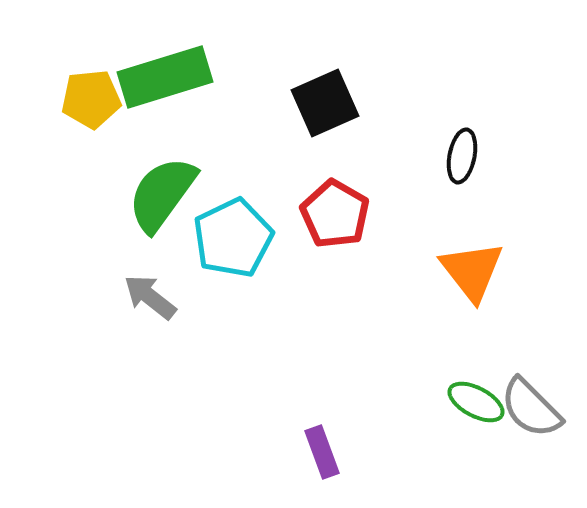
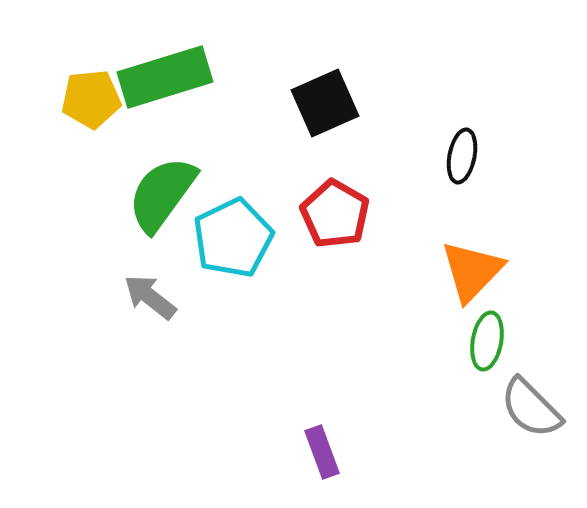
orange triangle: rotated 22 degrees clockwise
green ellipse: moved 11 px right, 61 px up; rotated 72 degrees clockwise
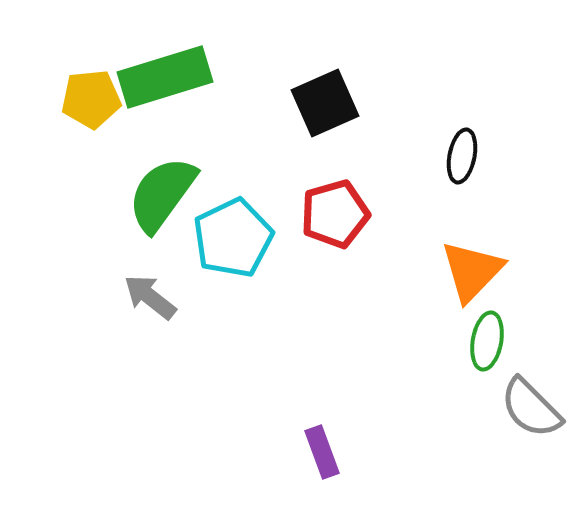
red pentagon: rotated 26 degrees clockwise
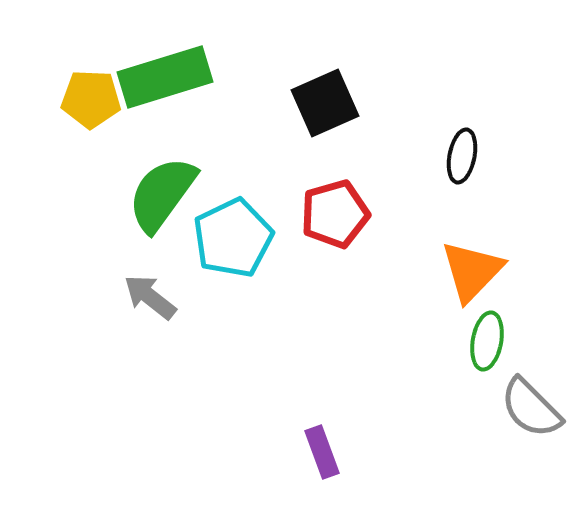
yellow pentagon: rotated 8 degrees clockwise
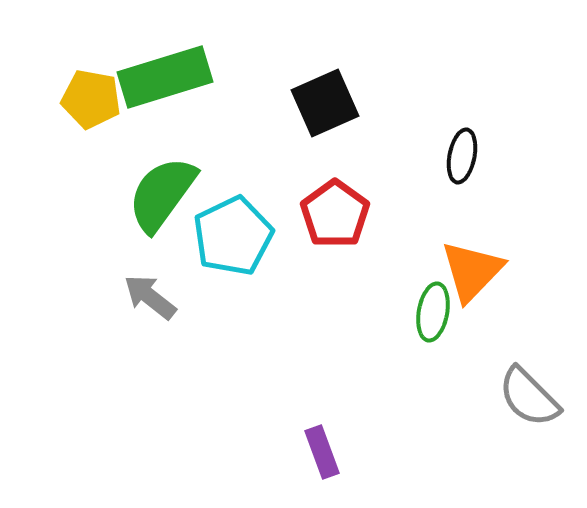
yellow pentagon: rotated 8 degrees clockwise
red pentagon: rotated 20 degrees counterclockwise
cyan pentagon: moved 2 px up
green ellipse: moved 54 px left, 29 px up
gray semicircle: moved 2 px left, 11 px up
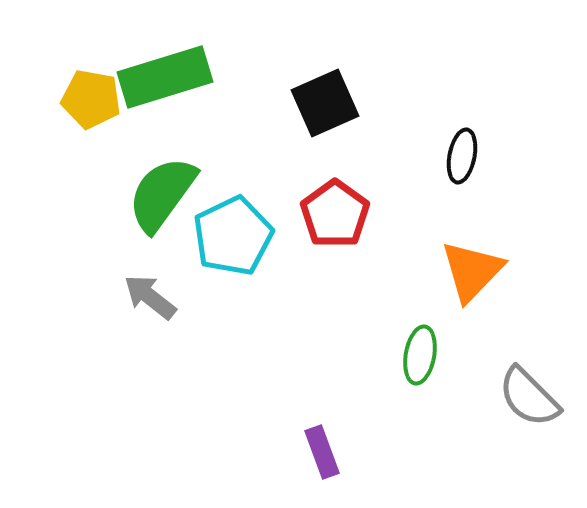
green ellipse: moved 13 px left, 43 px down
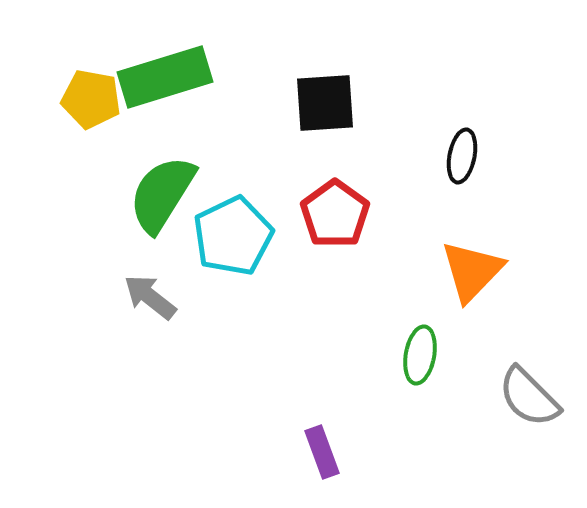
black square: rotated 20 degrees clockwise
green semicircle: rotated 4 degrees counterclockwise
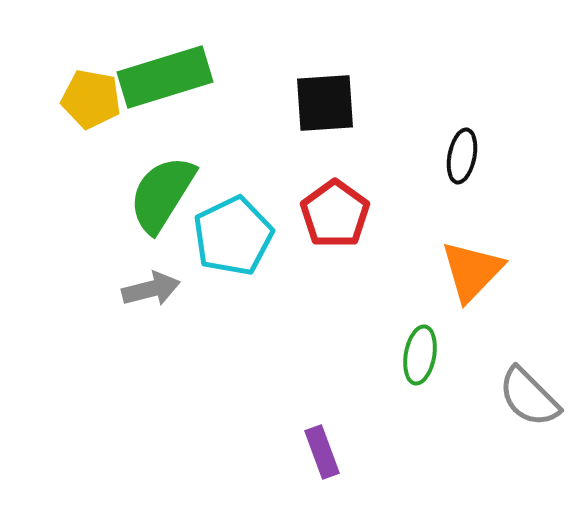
gray arrow: moved 1 px right, 8 px up; rotated 128 degrees clockwise
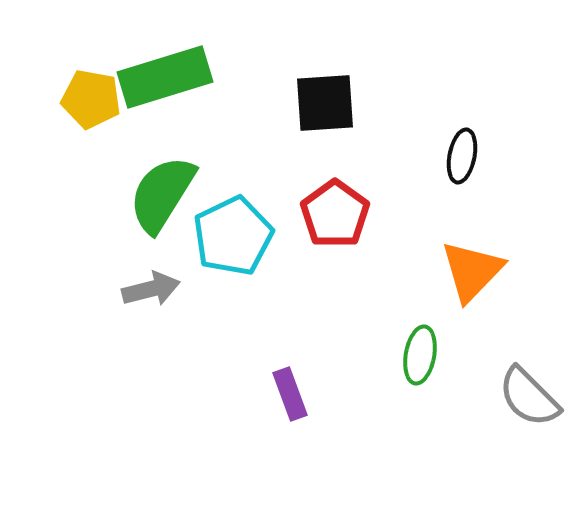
purple rectangle: moved 32 px left, 58 px up
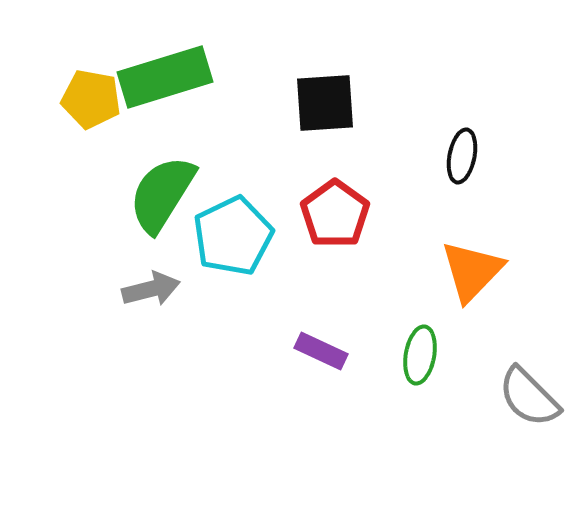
purple rectangle: moved 31 px right, 43 px up; rotated 45 degrees counterclockwise
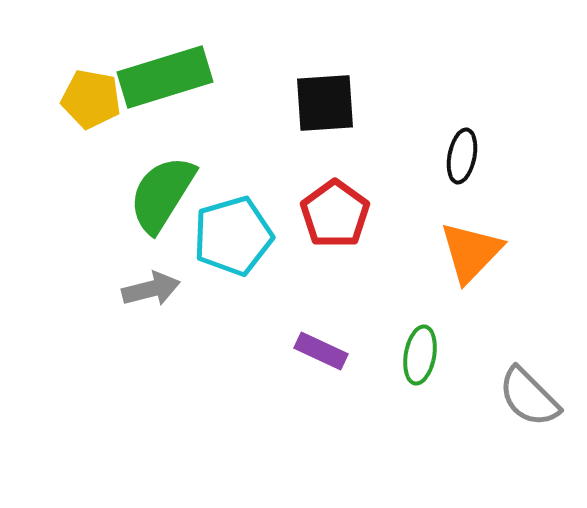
cyan pentagon: rotated 10 degrees clockwise
orange triangle: moved 1 px left, 19 px up
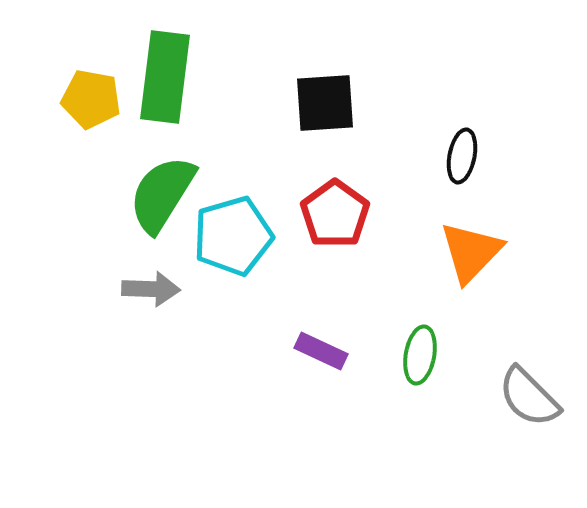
green rectangle: rotated 66 degrees counterclockwise
gray arrow: rotated 16 degrees clockwise
